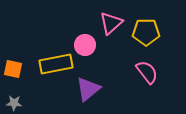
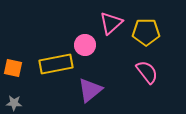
orange square: moved 1 px up
purple triangle: moved 2 px right, 1 px down
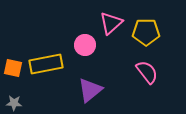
yellow rectangle: moved 10 px left
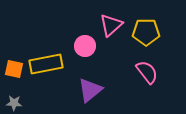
pink triangle: moved 2 px down
pink circle: moved 1 px down
orange square: moved 1 px right, 1 px down
